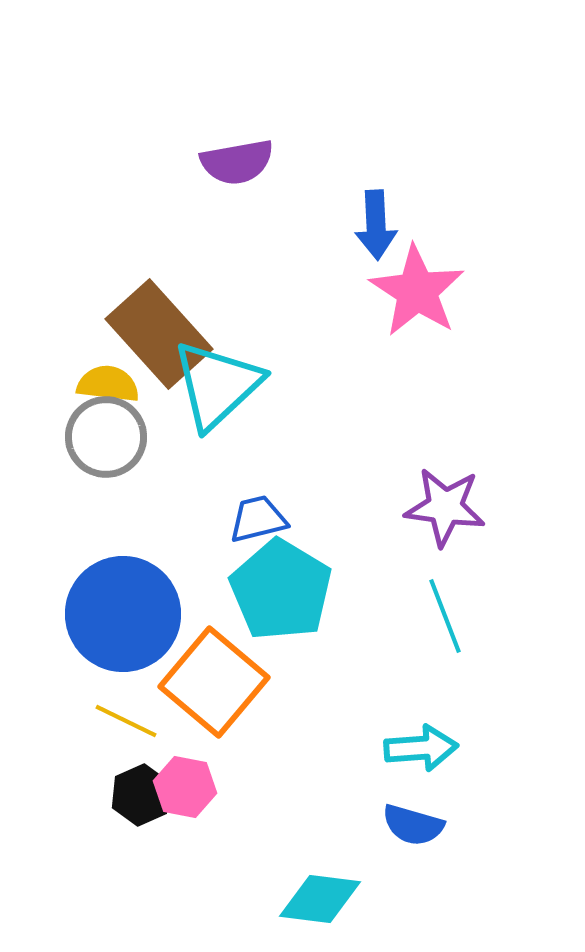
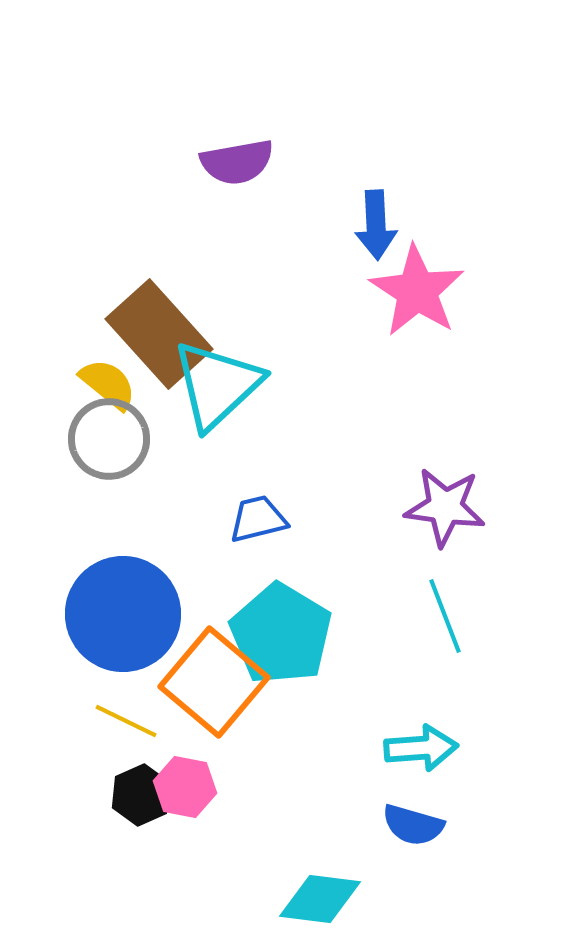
yellow semicircle: rotated 32 degrees clockwise
gray circle: moved 3 px right, 2 px down
cyan pentagon: moved 44 px down
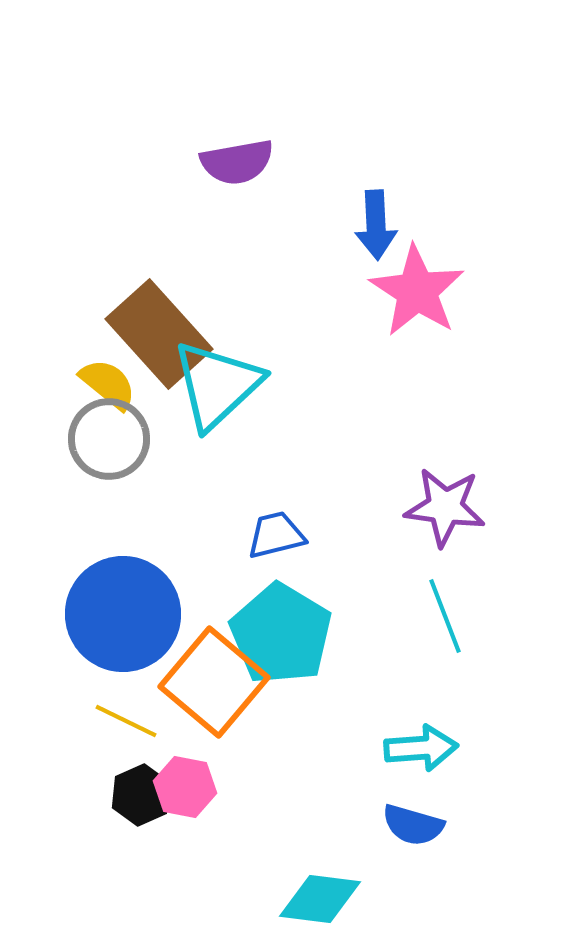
blue trapezoid: moved 18 px right, 16 px down
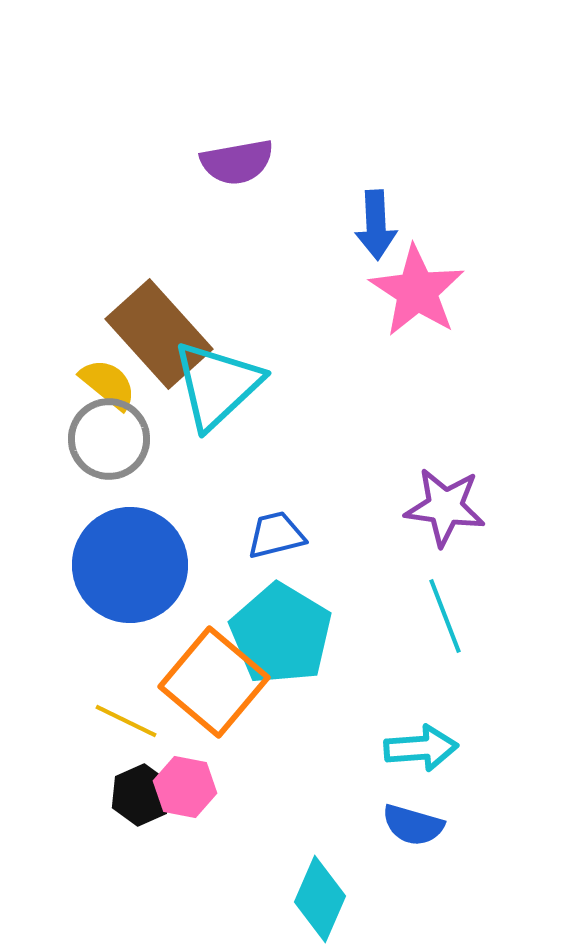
blue circle: moved 7 px right, 49 px up
cyan diamond: rotated 74 degrees counterclockwise
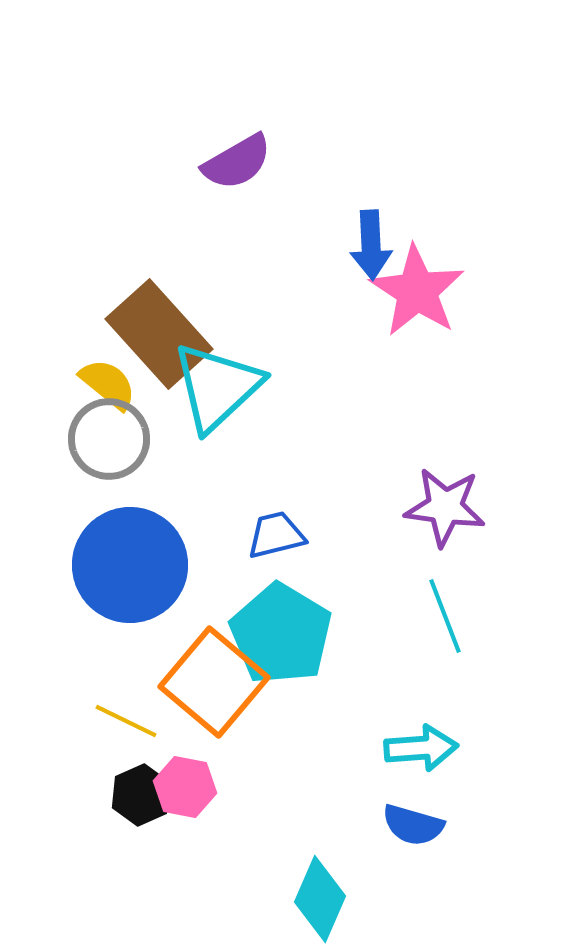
purple semicircle: rotated 20 degrees counterclockwise
blue arrow: moved 5 px left, 20 px down
cyan triangle: moved 2 px down
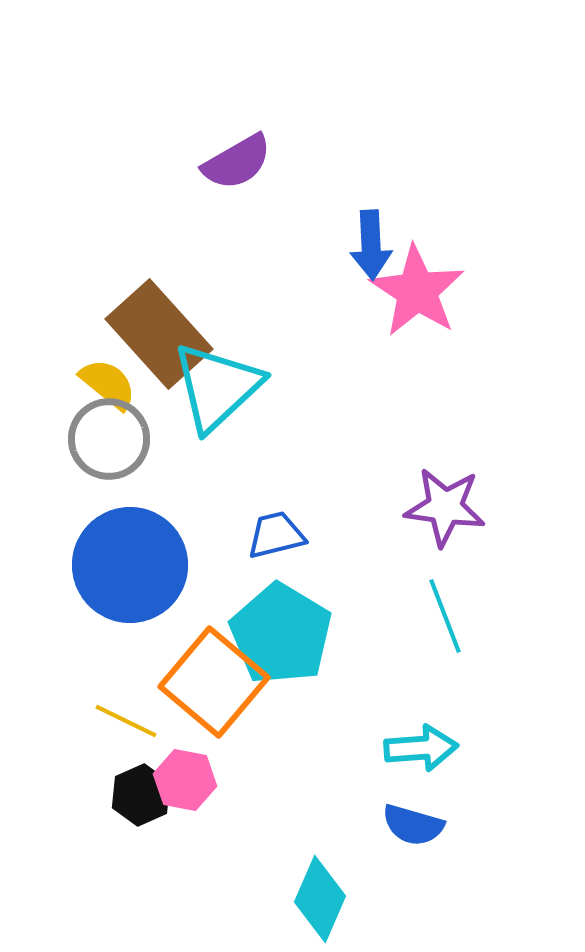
pink hexagon: moved 7 px up
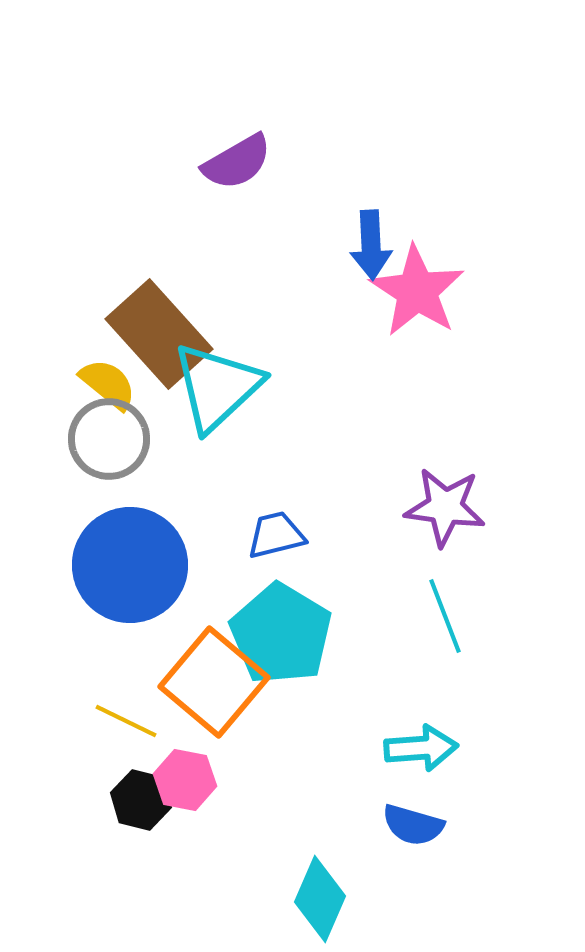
black hexagon: moved 5 px down; rotated 22 degrees counterclockwise
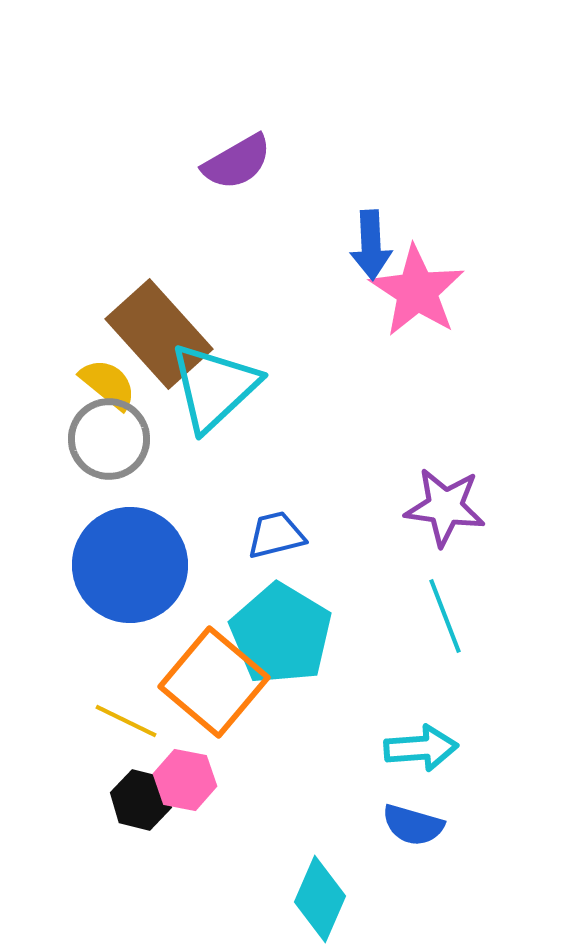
cyan triangle: moved 3 px left
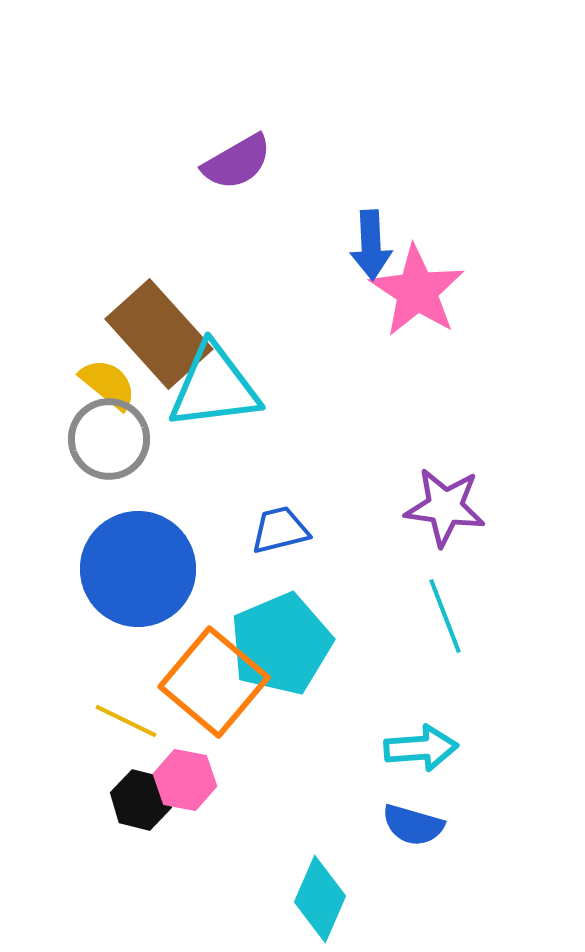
cyan triangle: rotated 36 degrees clockwise
blue trapezoid: moved 4 px right, 5 px up
blue circle: moved 8 px right, 4 px down
cyan pentagon: moved 10 px down; rotated 18 degrees clockwise
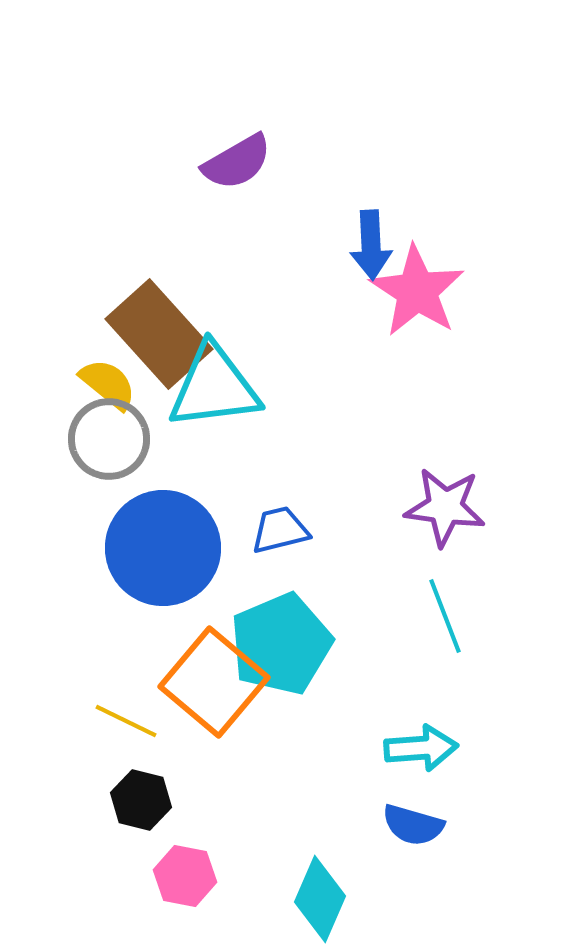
blue circle: moved 25 px right, 21 px up
pink hexagon: moved 96 px down
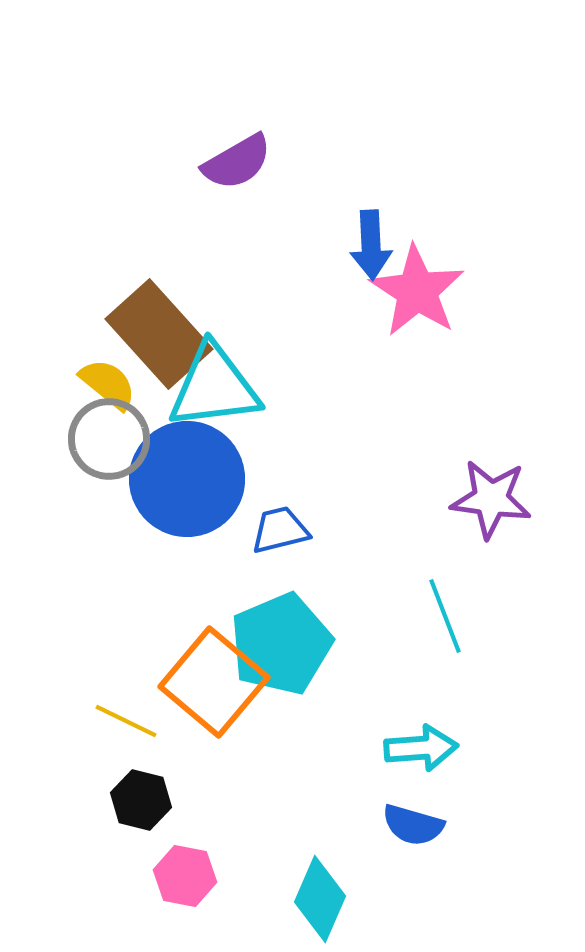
purple star: moved 46 px right, 8 px up
blue circle: moved 24 px right, 69 px up
